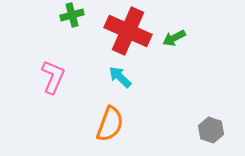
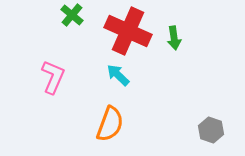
green cross: rotated 35 degrees counterclockwise
green arrow: rotated 70 degrees counterclockwise
cyan arrow: moved 2 px left, 2 px up
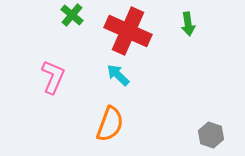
green arrow: moved 14 px right, 14 px up
gray hexagon: moved 5 px down
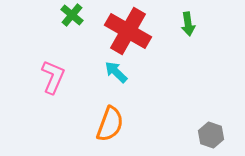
red cross: rotated 6 degrees clockwise
cyan arrow: moved 2 px left, 3 px up
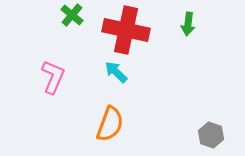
green arrow: rotated 15 degrees clockwise
red cross: moved 2 px left, 1 px up; rotated 18 degrees counterclockwise
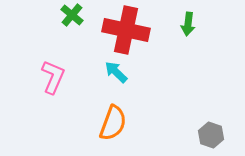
orange semicircle: moved 3 px right, 1 px up
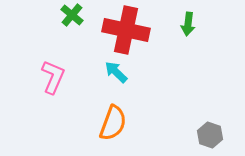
gray hexagon: moved 1 px left
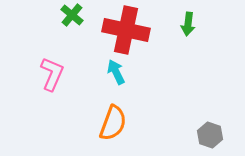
cyan arrow: rotated 20 degrees clockwise
pink L-shape: moved 1 px left, 3 px up
